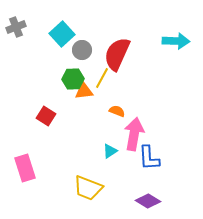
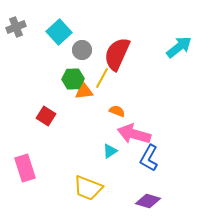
cyan square: moved 3 px left, 2 px up
cyan arrow: moved 3 px right, 6 px down; rotated 40 degrees counterclockwise
pink arrow: rotated 84 degrees counterclockwise
blue L-shape: rotated 32 degrees clockwise
purple diamond: rotated 15 degrees counterclockwise
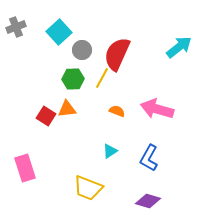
orange triangle: moved 17 px left, 18 px down
pink arrow: moved 23 px right, 25 px up
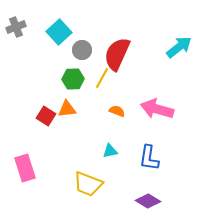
cyan triangle: rotated 21 degrees clockwise
blue L-shape: rotated 20 degrees counterclockwise
yellow trapezoid: moved 4 px up
purple diamond: rotated 15 degrees clockwise
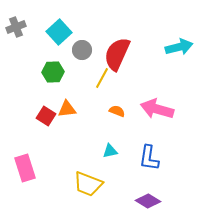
cyan arrow: rotated 24 degrees clockwise
green hexagon: moved 20 px left, 7 px up
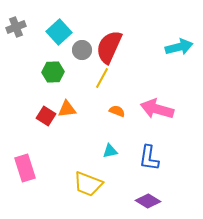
red semicircle: moved 8 px left, 7 px up
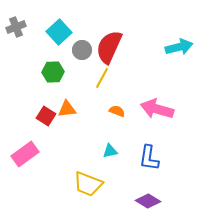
pink rectangle: moved 14 px up; rotated 72 degrees clockwise
